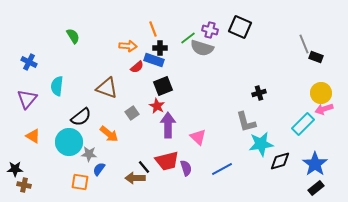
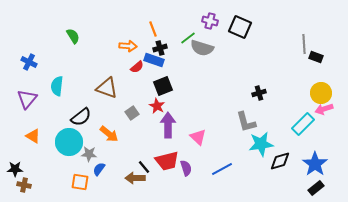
purple cross at (210, 30): moved 9 px up
gray line at (304, 44): rotated 18 degrees clockwise
black cross at (160, 48): rotated 16 degrees counterclockwise
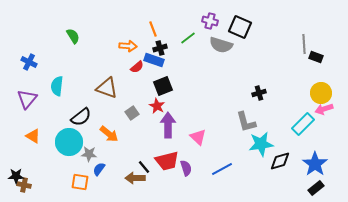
gray semicircle at (202, 48): moved 19 px right, 3 px up
black star at (15, 169): moved 1 px right, 7 px down
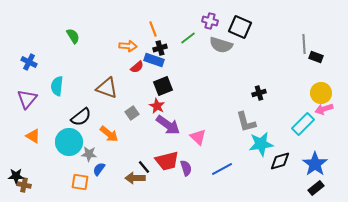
purple arrow at (168, 125): rotated 125 degrees clockwise
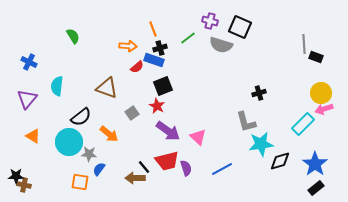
purple arrow at (168, 125): moved 6 px down
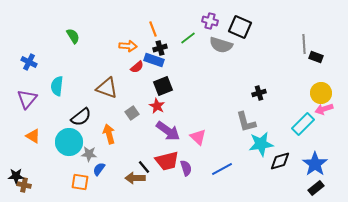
orange arrow at (109, 134): rotated 144 degrees counterclockwise
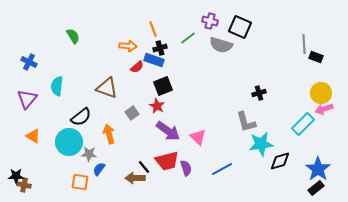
blue star at (315, 164): moved 3 px right, 5 px down
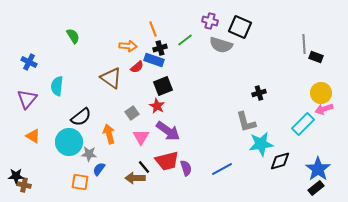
green line at (188, 38): moved 3 px left, 2 px down
brown triangle at (107, 88): moved 4 px right, 10 px up; rotated 15 degrees clockwise
pink triangle at (198, 137): moved 57 px left; rotated 18 degrees clockwise
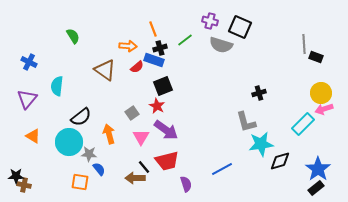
brown triangle at (111, 78): moved 6 px left, 8 px up
purple arrow at (168, 131): moved 2 px left, 1 px up
purple semicircle at (186, 168): moved 16 px down
blue semicircle at (99, 169): rotated 104 degrees clockwise
